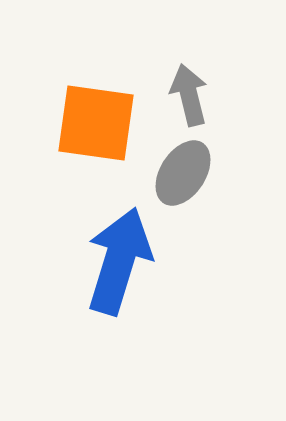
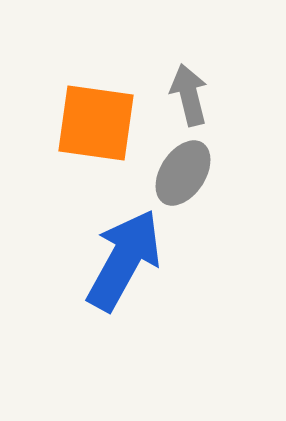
blue arrow: moved 5 px right, 1 px up; rotated 12 degrees clockwise
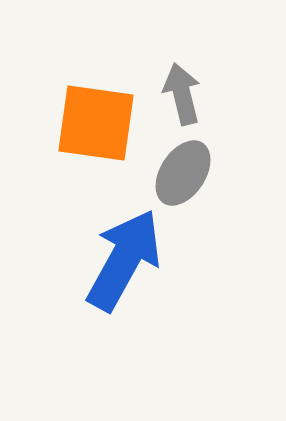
gray arrow: moved 7 px left, 1 px up
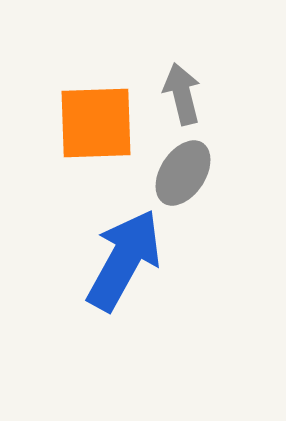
orange square: rotated 10 degrees counterclockwise
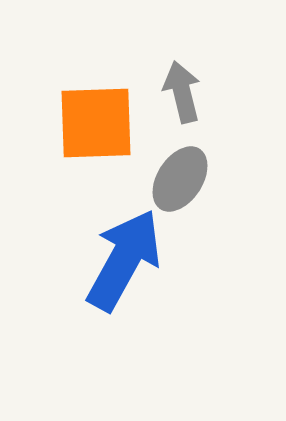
gray arrow: moved 2 px up
gray ellipse: moved 3 px left, 6 px down
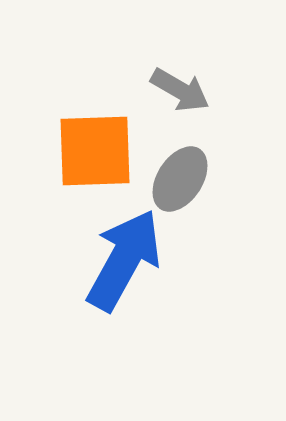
gray arrow: moved 2 px left, 2 px up; rotated 134 degrees clockwise
orange square: moved 1 px left, 28 px down
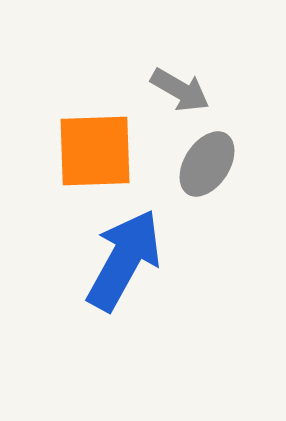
gray ellipse: moved 27 px right, 15 px up
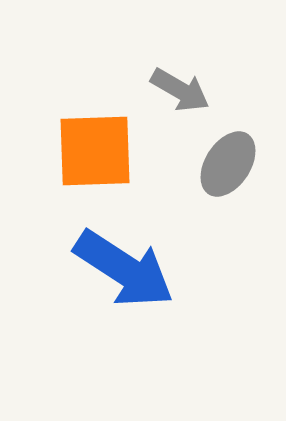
gray ellipse: moved 21 px right
blue arrow: moved 9 px down; rotated 94 degrees clockwise
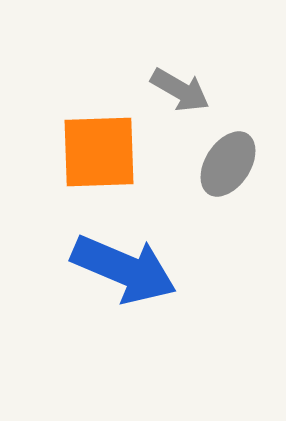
orange square: moved 4 px right, 1 px down
blue arrow: rotated 10 degrees counterclockwise
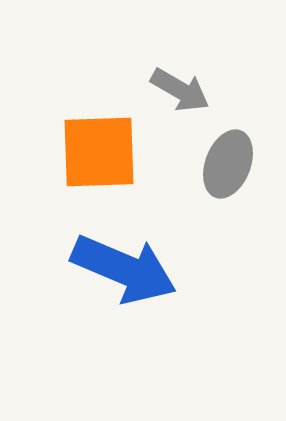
gray ellipse: rotated 12 degrees counterclockwise
